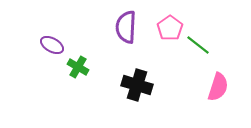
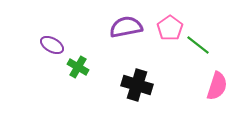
purple semicircle: rotated 76 degrees clockwise
pink semicircle: moved 1 px left, 1 px up
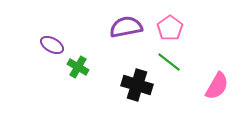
green line: moved 29 px left, 17 px down
pink semicircle: rotated 12 degrees clockwise
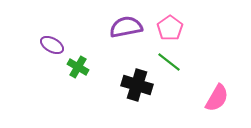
pink semicircle: moved 12 px down
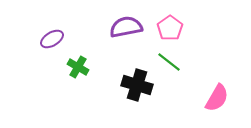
purple ellipse: moved 6 px up; rotated 60 degrees counterclockwise
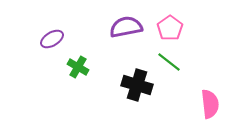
pink semicircle: moved 7 px left, 6 px down; rotated 36 degrees counterclockwise
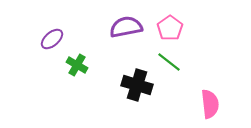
purple ellipse: rotated 10 degrees counterclockwise
green cross: moved 1 px left, 2 px up
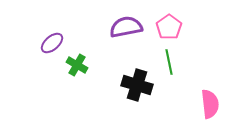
pink pentagon: moved 1 px left, 1 px up
purple ellipse: moved 4 px down
green line: rotated 40 degrees clockwise
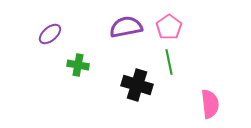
purple ellipse: moved 2 px left, 9 px up
green cross: moved 1 px right; rotated 20 degrees counterclockwise
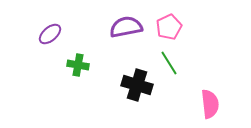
pink pentagon: rotated 10 degrees clockwise
green line: moved 1 px down; rotated 20 degrees counterclockwise
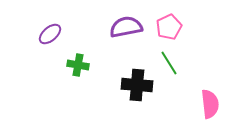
black cross: rotated 12 degrees counterclockwise
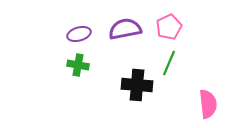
purple semicircle: moved 1 px left, 2 px down
purple ellipse: moved 29 px right; rotated 25 degrees clockwise
green line: rotated 55 degrees clockwise
pink semicircle: moved 2 px left
